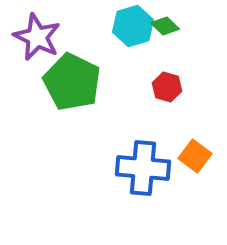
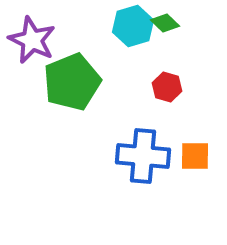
green diamond: moved 3 px up
purple star: moved 5 px left, 3 px down
green pentagon: rotated 24 degrees clockwise
orange square: rotated 36 degrees counterclockwise
blue cross: moved 12 px up
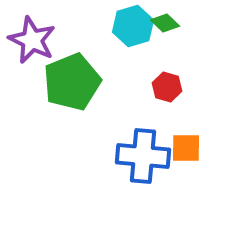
orange square: moved 9 px left, 8 px up
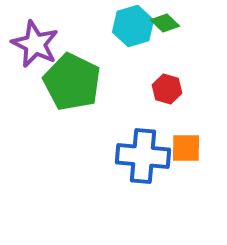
purple star: moved 3 px right, 4 px down
green pentagon: rotated 24 degrees counterclockwise
red hexagon: moved 2 px down
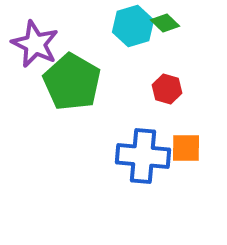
green pentagon: rotated 4 degrees clockwise
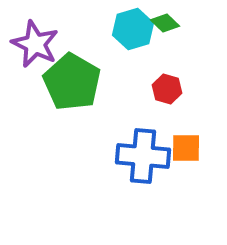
cyan hexagon: moved 3 px down
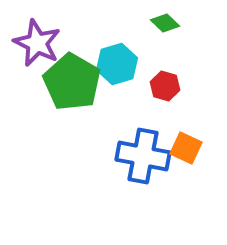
cyan hexagon: moved 16 px left, 35 px down
purple star: moved 2 px right, 1 px up
red hexagon: moved 2 px left, 3 px up
orange square: rotated 24 degrees clockwise
blue cross: rotated 6 degrees clockwise
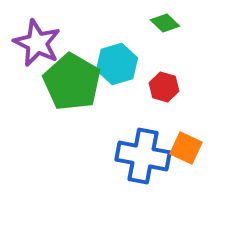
red hexagon: moved 1 px left, 1 px down
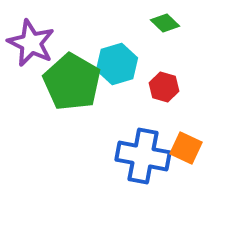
purple star: moved 6 px left
